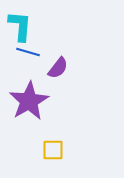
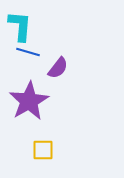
yellow square: moved 10 px left
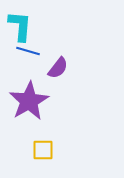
blue line: moved 1 px up
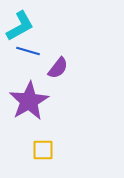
cyan L-shape: rotated 56 degrees clockwise
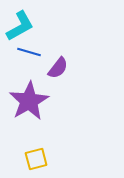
blue line: moved 1 px right, 1 px down
yellow square: moved 7 px left, 9 px down; rotated 15 degrees counterclockwise
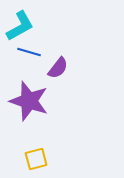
purple star: rotated 24 degrees counterclockwise
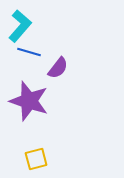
cyan L-shape: rotated 20 degrees counterclockwise
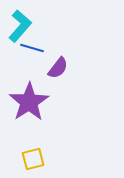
blue line: moved 3 px right, 4 px up
purple star: moved 1 px down; rotated 21 degrees clockwise
yellow square: moved 3 px left
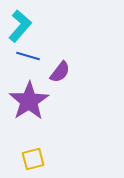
blue line: moved 4 px left, 8 px down
purple semicircle: moved 2 px right, 4 px down
purple star: moved 1 px up
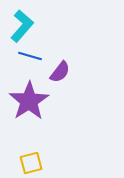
cyan L-shape: moved 2 px right
blue line: moved 2 px right
yellow square: moved 2 px left, 4 px down
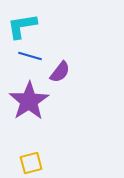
cyan L-shape: rotated 140 degrees counterclockwise
